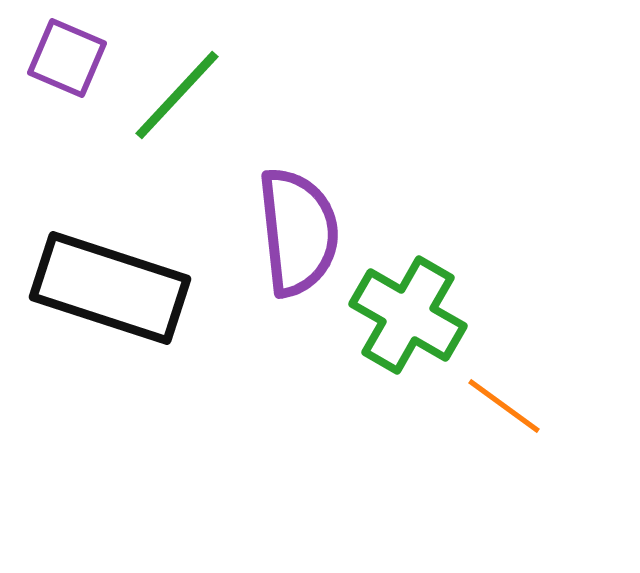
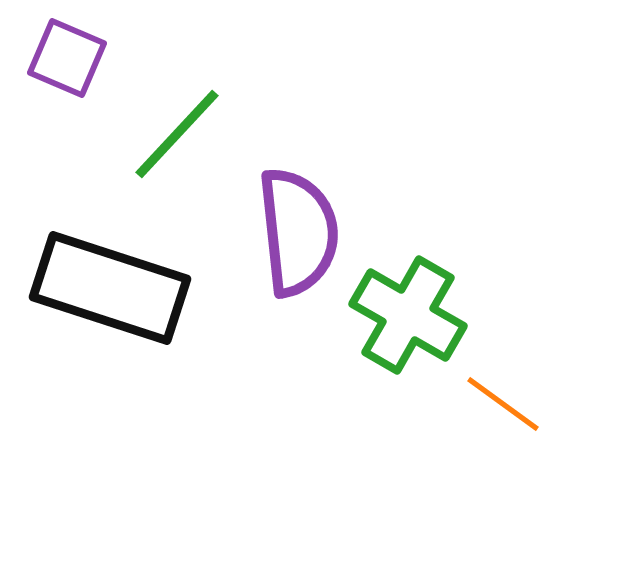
green line: moved 39 px down
orange line: moved 1 px left, 2 px up
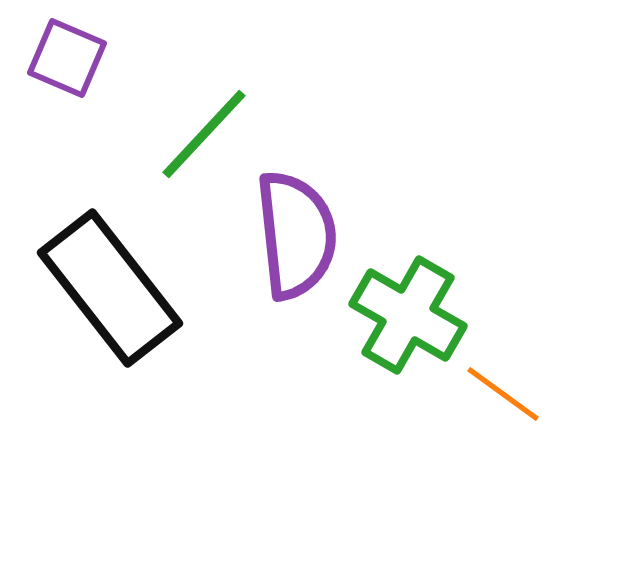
green line: moved 27 px right
purple semicircle: moved 2 px left, 3 px down
black rectangle: rotated 34 degrees clockwise
orange line: moved 10 px up
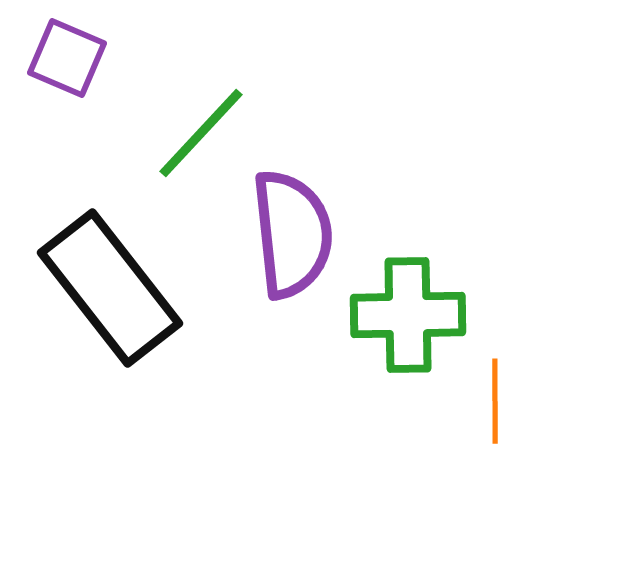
green line: moved 3 px left, 1 px up
purple semicircle: moved 4 px left, 1 px up
green cross: rotated 31 degrees counterclockwise
orange line: moved 8 px left, 7 px down; rotated 54 degrees clockwise
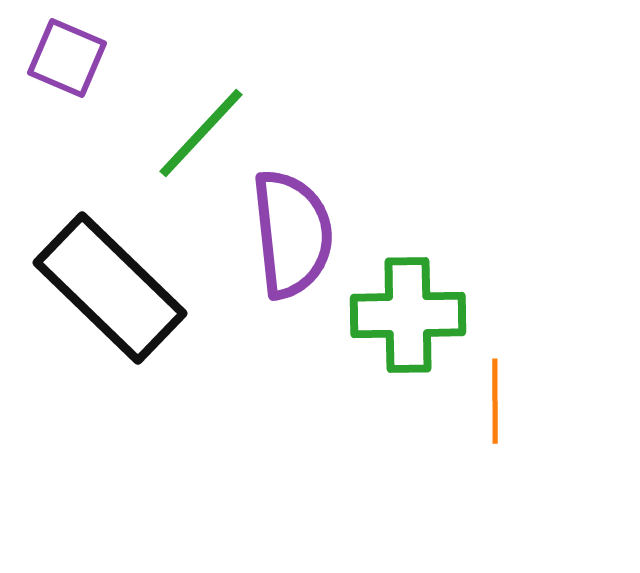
black rectangle: rotated 8 degrees counterclockwise
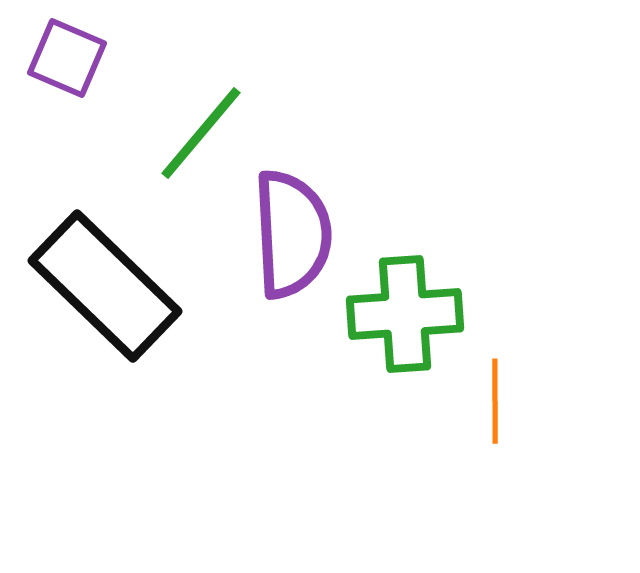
green line: rotated 3 degrees counterclockwise
purple semicircle: rotated 3 degrees clockwise
black rectangle: moved 5 px left, 2 px up
green cross: moved 3 px left, 1 px up; rotated 3 degrees counterclockwise
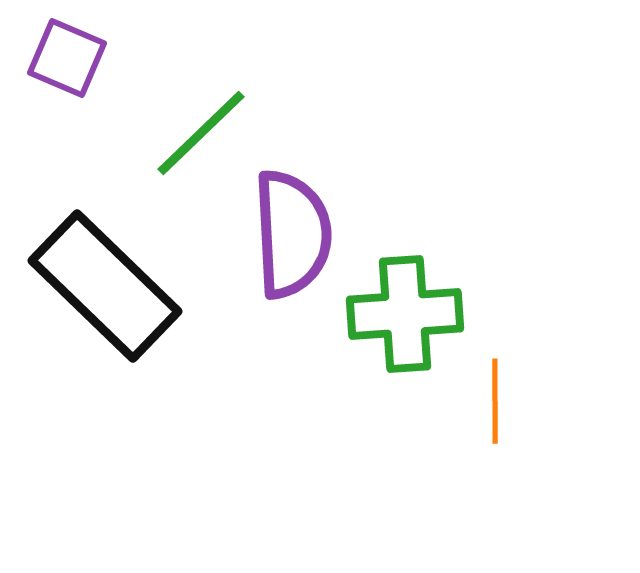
green line: rotated 6 degrees clockwise
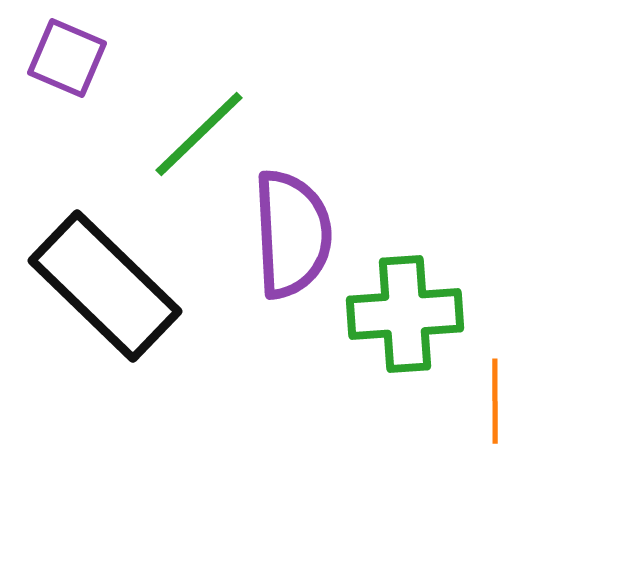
green line: moved 2 px left, 1 px down
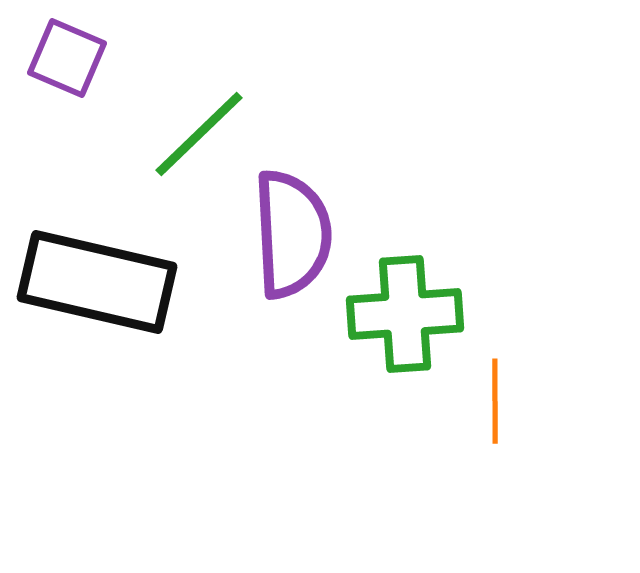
black rectangle: moved 8 px left, 4 px up; rotated 31 degrees counterclockwise
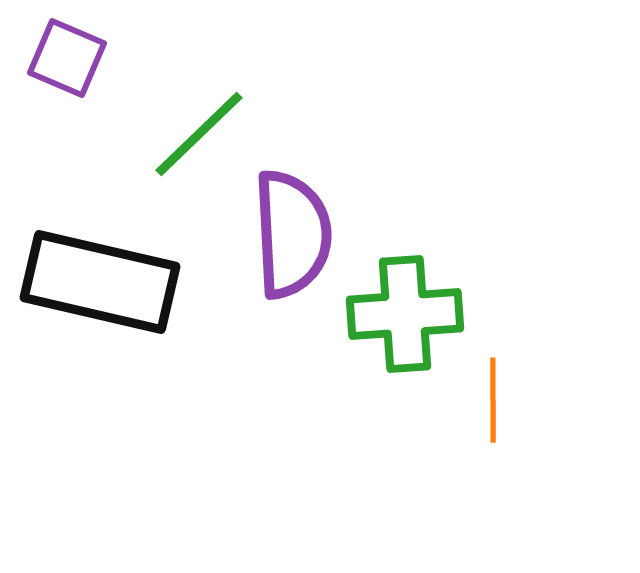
black rectangle: moved 3 px right
orange line: moved 2 px left, 1 px up
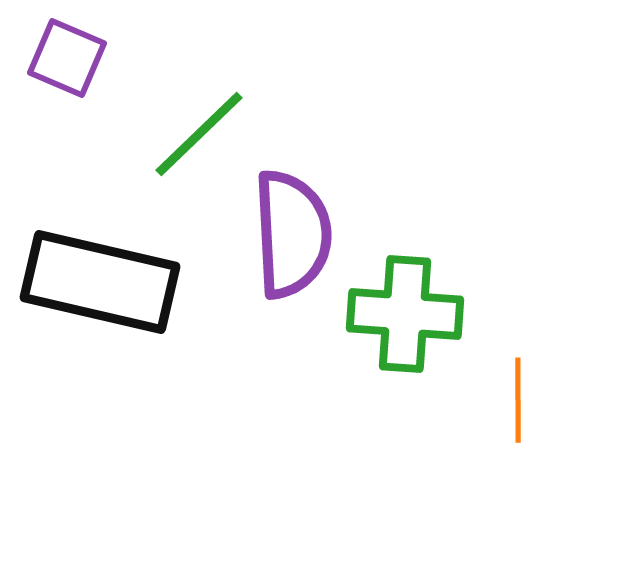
green cross: rotated 8 degrees clockwise
orange line: moved 25 px right
